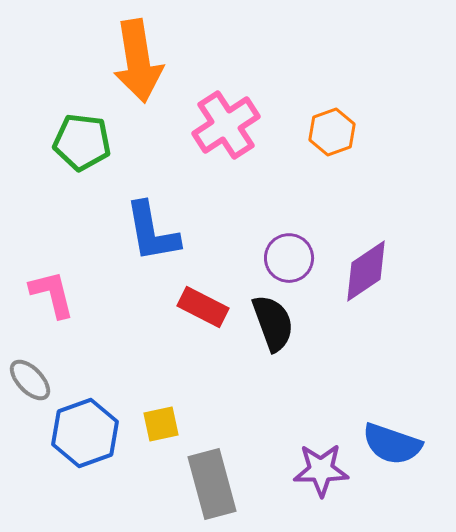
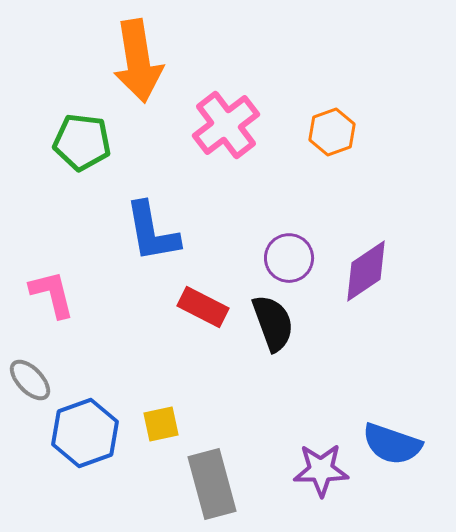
pink cross: rotated 4 degrees counterclockwise
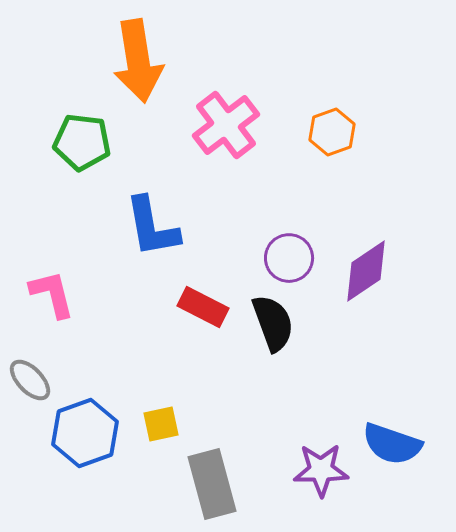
blue L-shape: moved 5 px up
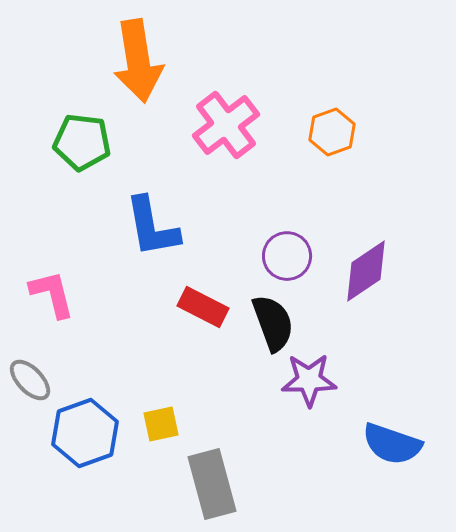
purple circle: moved 2 px left, 2 px up
purple star: moved 12 px left, 90 px up
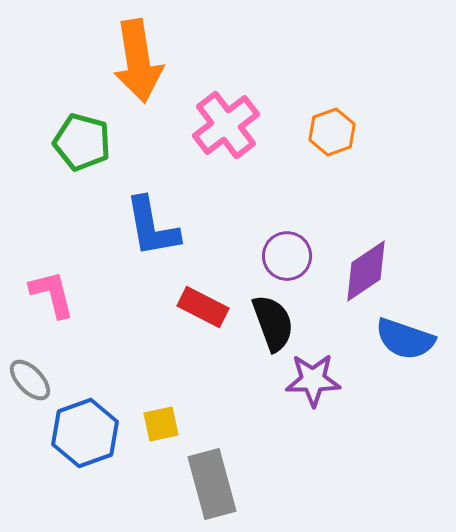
green pentagon: rotated 8 degrees clockwise
purple star: moved 4 px right
blue semicircle: moved 13 px right, 105 px up
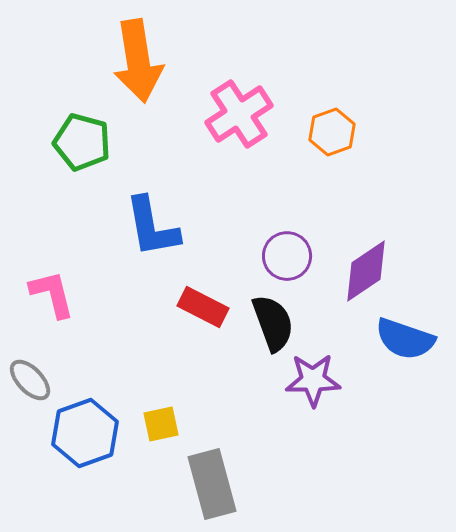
pink cross: moved 13 px right, 11 px up; rotated 4 degrees clockwise
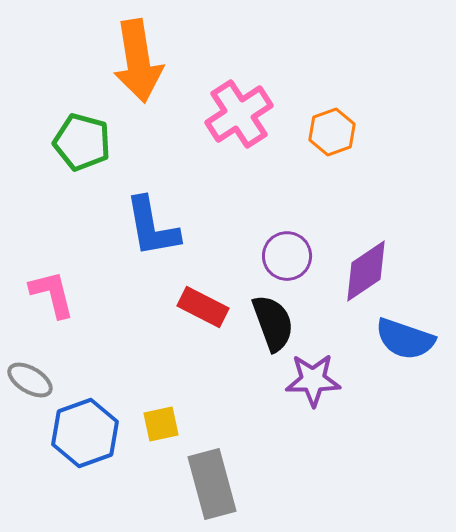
gray ellipse: rotated 15 degrees counterclockwise
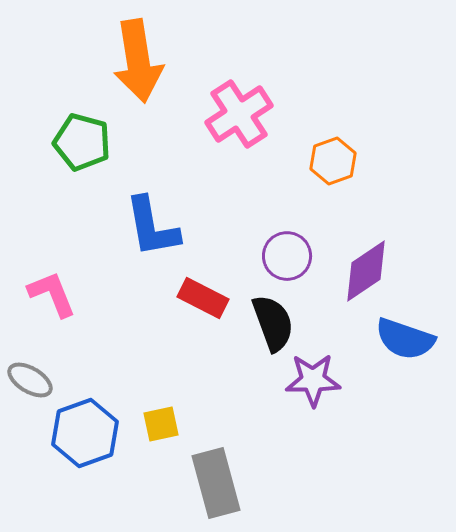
orange hexagon: moved 1 px right, 29 px down
pink L-shape: rotated 8 degrees counterclockwise
red rectangle: moved 9 px up
gray rectangle: moved 4 px right, 1 px up
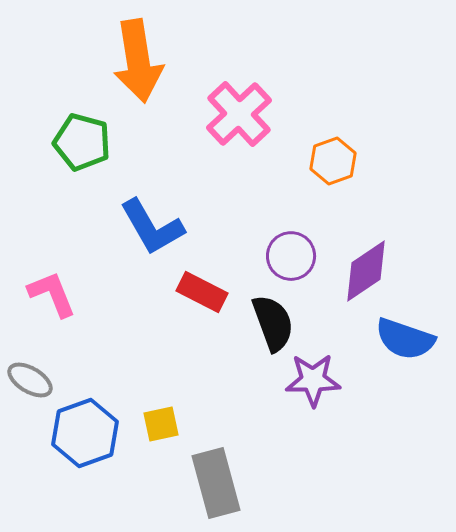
pink cross: rotated 10 degrees counterclockwise
blue L-shape: rotated 20 degrees counterclockwise
purple circle: moved 4 px right
red rectangle: moved 1 px left, 6 px up
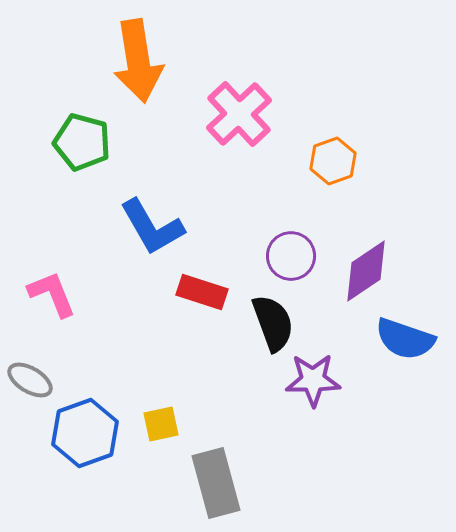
red rectangle: rotated 9 degrees counterclockwise
